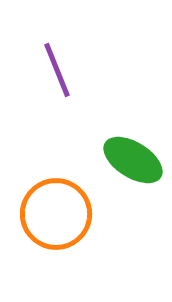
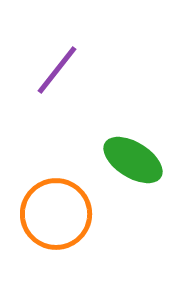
purple line: rotated 60 degrees clockwise
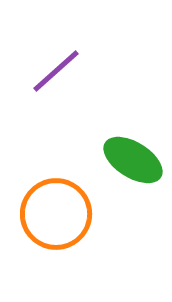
purple line: moved 1 px left, 1 px down; rotated 10 degrees clockwise
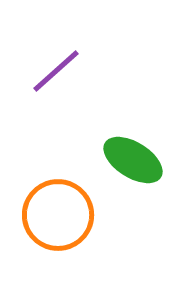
orange circle: moved 2 px right, 1 px down
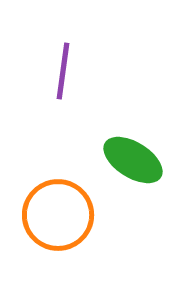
purple line: moved 7 px right; rotated 40 degrees counterclockwise
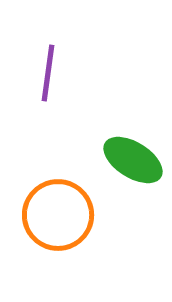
purple line: moved 15 px left, 2 px down
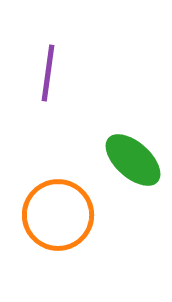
green ellipse: rotated 10 degrees clockwise
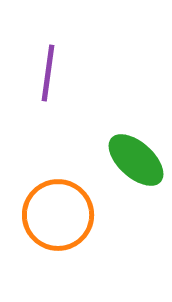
green ellipse: moved 3 px right
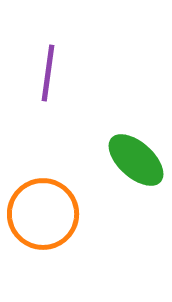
orange circle: moved 15 px left, 1 px up
